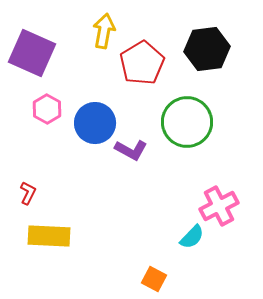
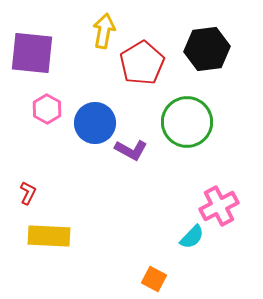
purple square: rotated 18 degrees counterclockwise
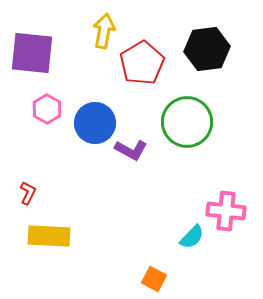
pink cross: moved 7 px right, 5 px down; rotated 33 degrees clockwise
